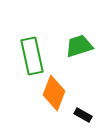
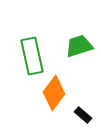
orange diamond: rotated 16 degrees clockwise
black rectangle: rotated 12 degrees clockwise
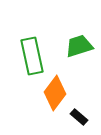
orange diamond: moved 1 px right
black rectangle: moved 4 px left, 2 px down
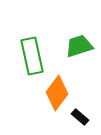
orange diamond: moved 2 px right
black rectangle: moved 1 px right
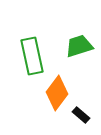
black rectangle: moved 1 px right, 2 px up
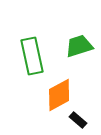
orange diamond: moved 2 px right, 2 px down; rotated 24 degrees clockwise
black rectangle: moved 3 px left, 5 px down
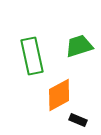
black rectangle: rotated 18 degrees counterclockwise
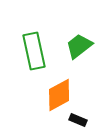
green trapezoid: rotated 20 degrees counterclockwise
green rectangle: moved 2 px right, 5 px up
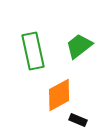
green rectangle: moved 1 px left
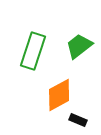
green rectangle: rotated 30 degrees clockwise
